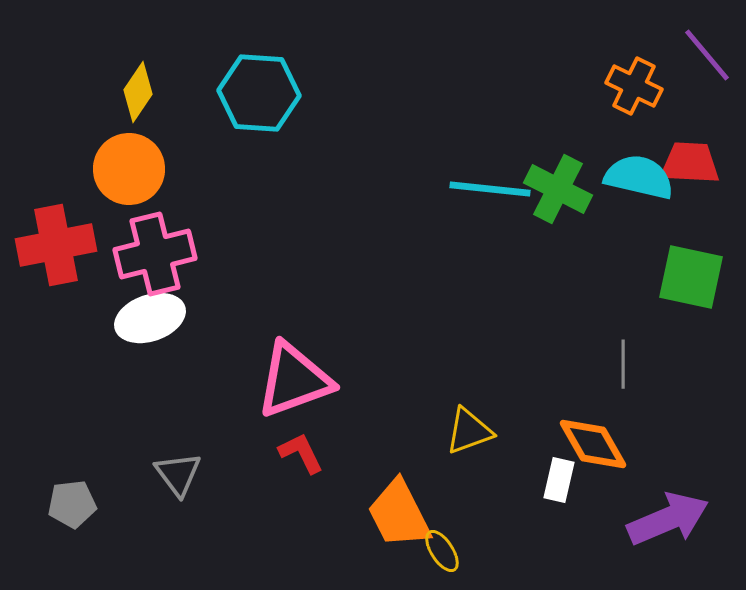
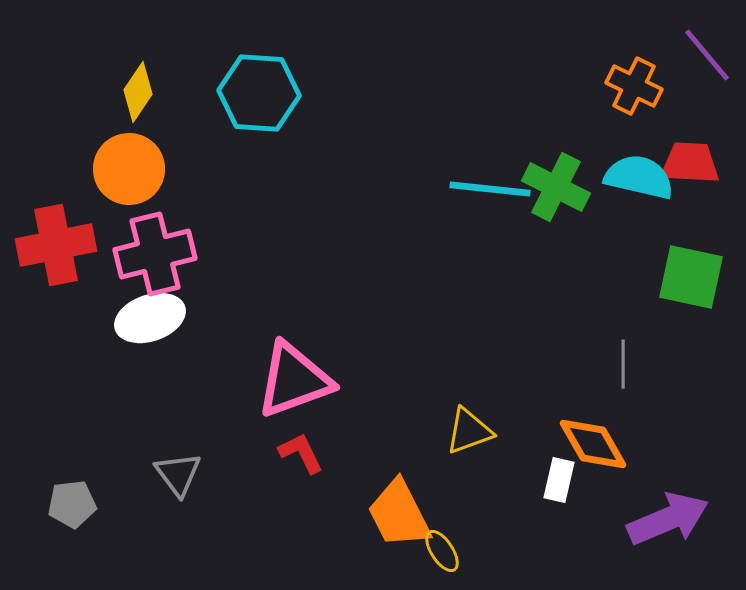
green cross: moved 2 px left, 2 px up
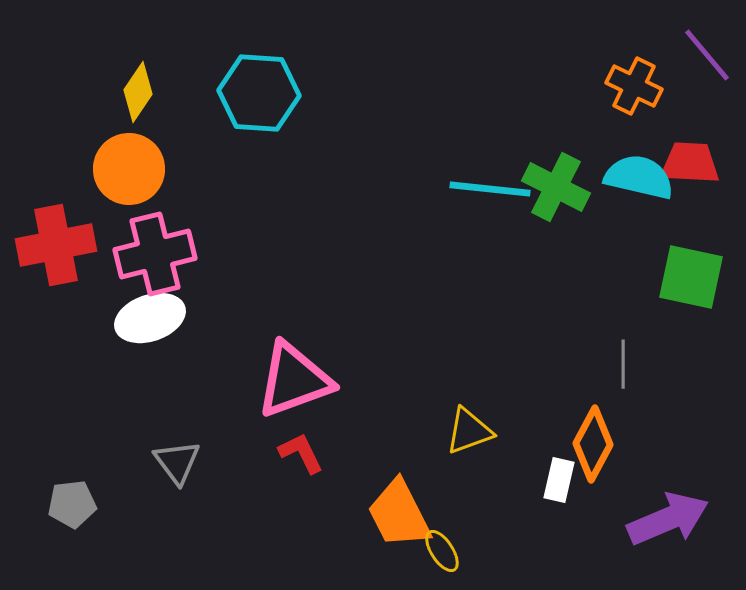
orange diamond: rotated 58 degrees clockwise
gray triangle: moved 1 px left, 12 px up
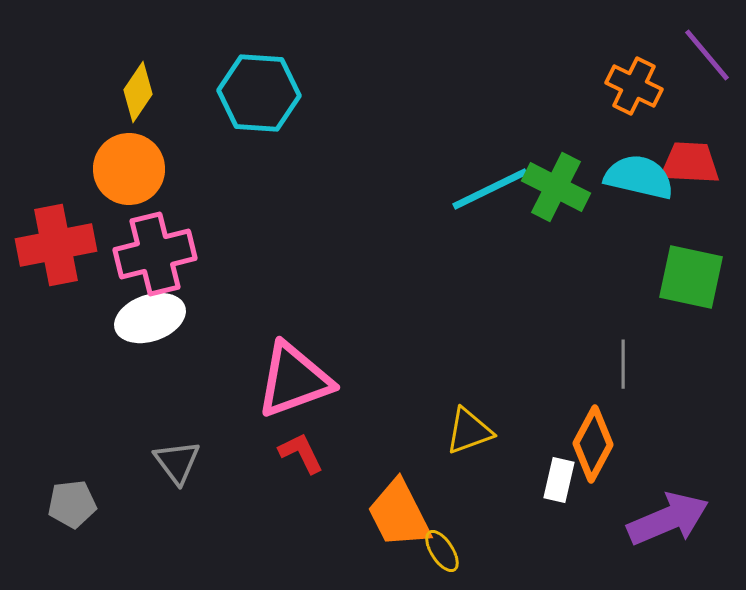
cyan line: rotated 32 degrees counterclockwise
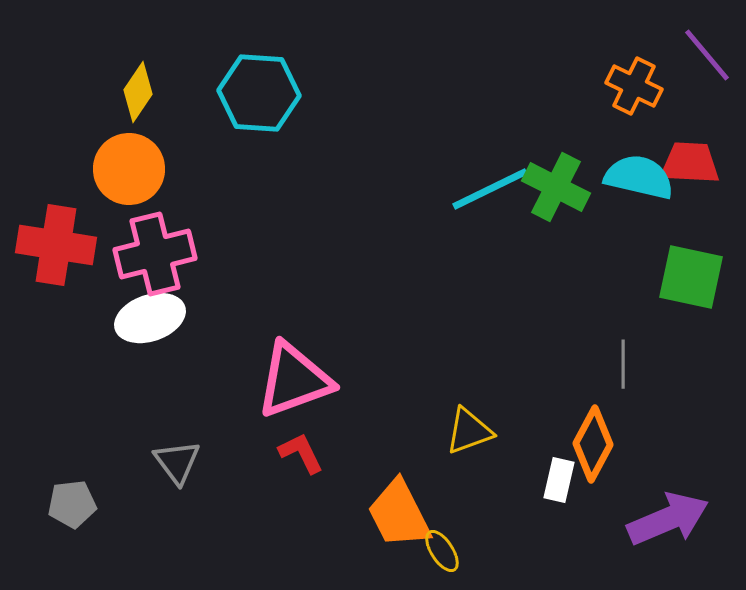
red cross: rotated 20 degrees clockwise
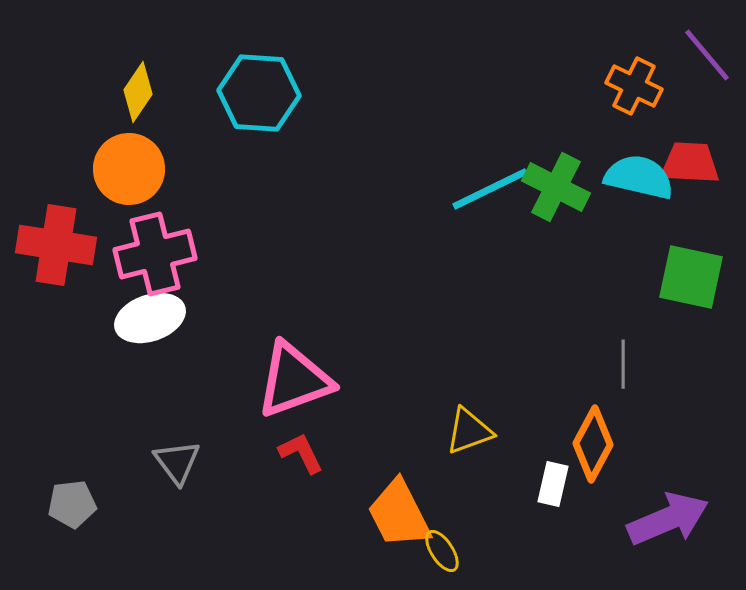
white rectangle: moved 6 px left, 4 px down
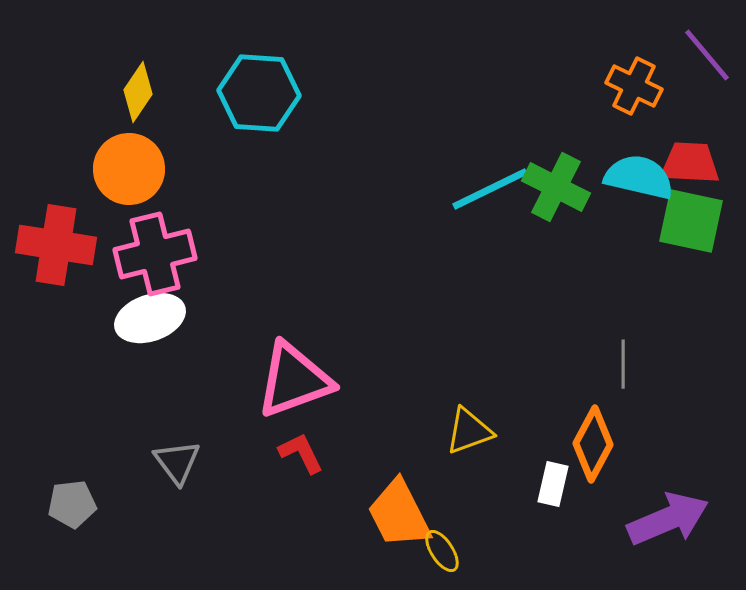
green square: moved 56 px up
